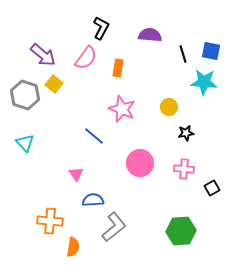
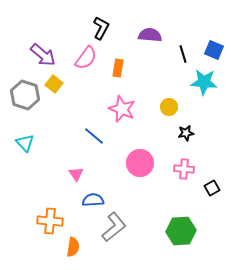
blue square: moved 3 px right, 1 px up; rotated 12 degrees clockwise
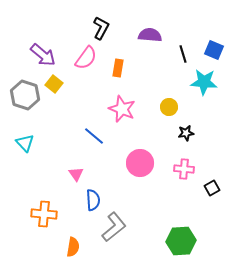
blue semicircle: rotated 90 degrees clockwise
orange cross: moved 6 px left, 7 px up
green hexagon: moved 10 px down
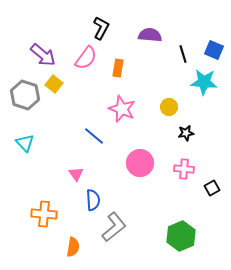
green hexagon: moved 5 px up; rotated 20 degrees counterclockwise
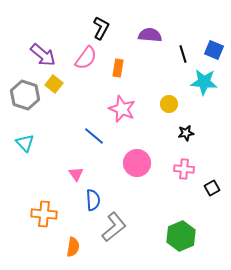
yellow circle: moved 3 px up
pink circle: moved 3 px left
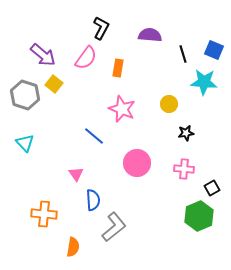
green hexagon: moved 18 px right, 20 px up
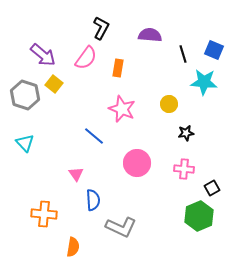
gray L-shape: moved 7 px right; rotated 64 degrees clockwise
